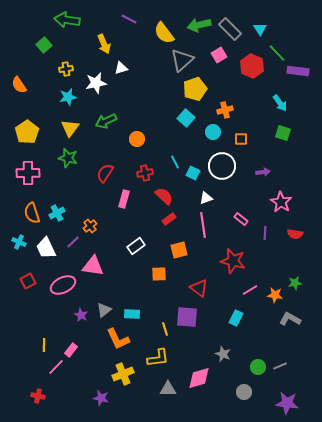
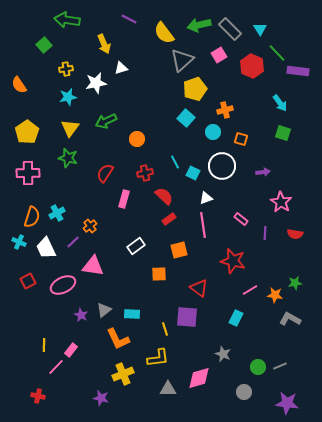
orange square at (241, 139): rotated 16 degrees clockwise
orange semicircle at (32, 213): moved 4 px down; rotated 145 degrees counterclockwise
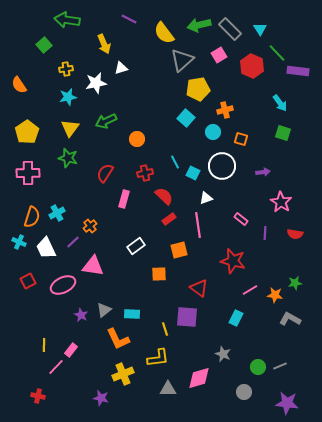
yellow pentagon at (195, 89): moved 3 px right; rotated 10 degrees clockwise
pink line at (203, 225): moved 5 px left
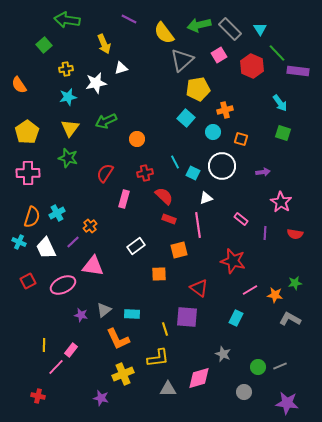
red rectangle at (169, 219): rotated 56 degrees clockwise
purple star at (81, 315): rotated 16 degrees counterclockwise
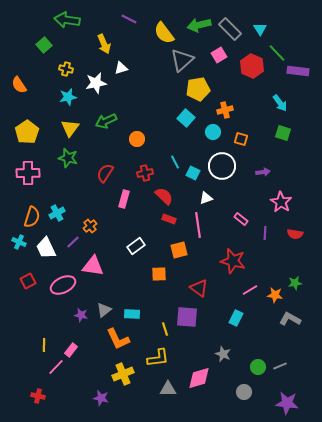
yellow cross at (66, 69): rotated 24 degrees clockwise
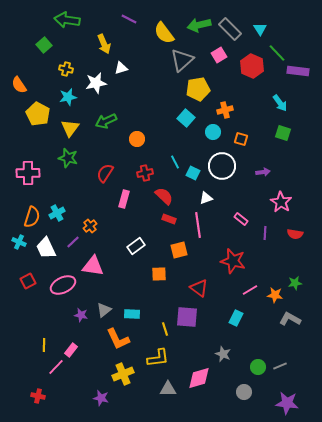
yellow pentagon at (27, 132): moved 11 px right, 18 px up; rotated 10 degrees counterclockwise
